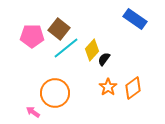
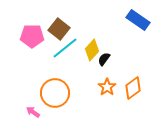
blue rectangle: moved 3 px right, 1 px down
cyan line: moved 1 px left
orange star: moved 1 px left
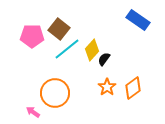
cyan line: moved 2 px right, 1 px down
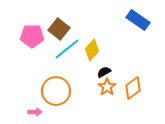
black semicircle: moved 13 px down; rotated 24 degrees clockwise
orange circle: moved 1 px right, 2 px up
pink arrow: moved 2 px right; rotated 144 degrees clockwise
